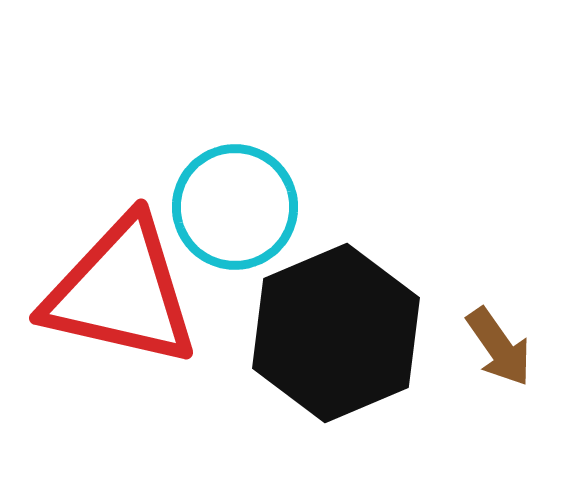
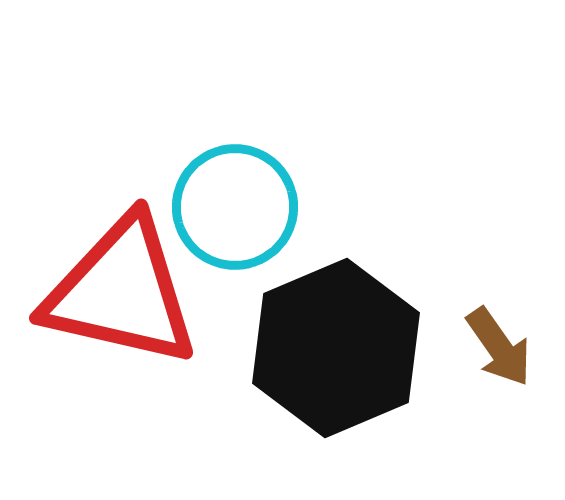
black hexagon: moved 15 px down
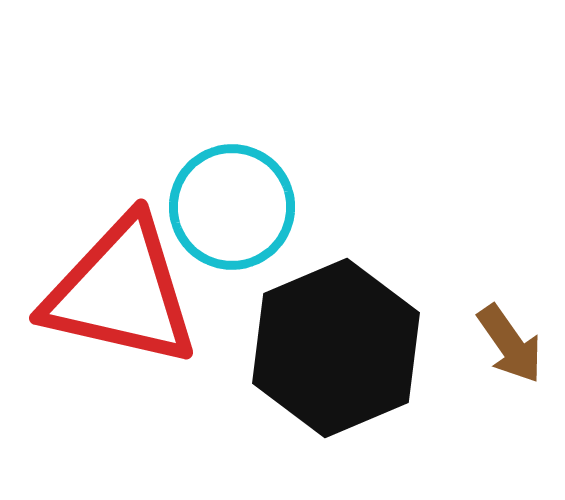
cyan circle: moved 3 px left
brown arrow: moved 11 px right, 3 px up
